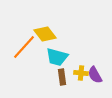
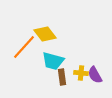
cyan trapezoid: moved 4 px left, 4 px down
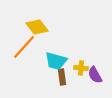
yellow diamond: moved 8 px left, 7 px up
cyan trapezoid: moved 3 px right
yellow cross: moved 5 px up
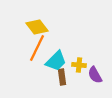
orange line: moved 13 px right, 1 px down; rotated 16 degrees counterclockwise
cyan trapezoid: rotated 60 degrees counterclockwise
yellow cross: moved 2 px left, 3 px up
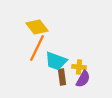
cyan trapezoid: rotated 65 degrees clockwise
yellow cross: moved 2 px down
purple semicircle: moved 12 px left, 4 px down; rotated 120 degrees counterclockwise
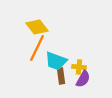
brown rectangle: moved 1 px left, 1 px up
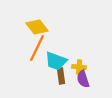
purple semicircle: rotated 132 degrees clockwise
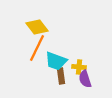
purple semicircle: moved 2 px right
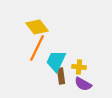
cyan trapezoid: rotated 95 degrees clockwise
purple semicircle: moved 2 px left, 5 px down; rotated 42 degrees counterclockwise
